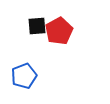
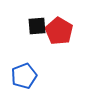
red pentagon: rotated 12 degrees counterclockwise
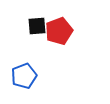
red pentagon: rotated 20 degrees clockwise
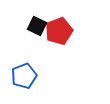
black square: rotated 30 degrees clockwise
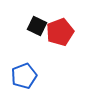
red pentagon: moved 1 px right, 1 px down
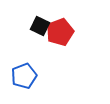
black square: moved 3 px right
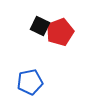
blue pentagon: moved 6 px right, 6 px down; rotated 10 degrees clockwise
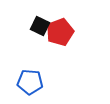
blue pentagon: rotated 15 degrees clockwise
